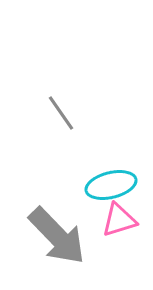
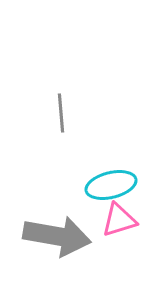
gray line: rotated 30 degrees clockwise
gray arrow: rotated 36 degrees counterclockwise
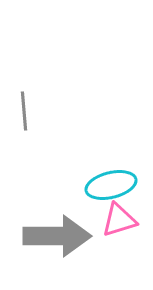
gray line: moved 37 px left, 2 px up
gray arrow: rotated 10 degrees counterclockwise
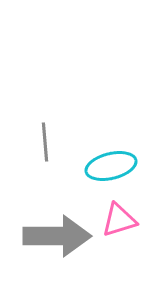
gray line: moved 21 px right, 31 px down
cyan ellipse: moved 19 px up
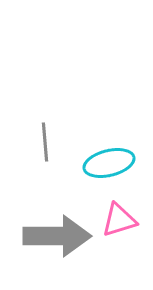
cyan ellipse: moved 2 px left, 3 px up
